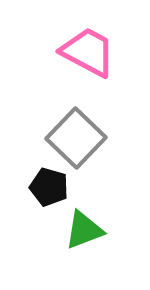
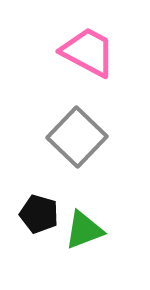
gray square: moved 1 px right, 1 px up
black pentagon: moved 10 px left, 27 px down
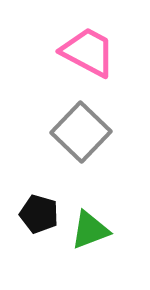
gray square: moved 4 px right, 5 px up
green triangle: moved 6 px right
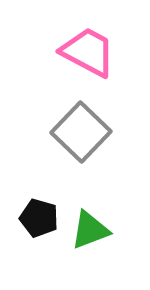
black pentagon: moved 4 px down
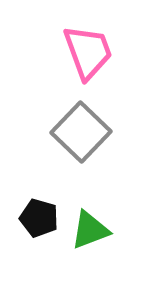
pink trapezoid: rotated 42 degrees clockwise
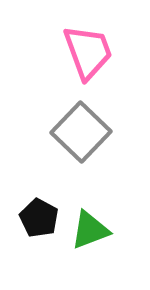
black pentagon: rotated 12 degrees clockwise
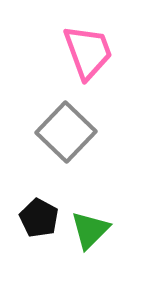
gray square: moved 15 px left
green triangle: rotated 24 degrees counterclockwise
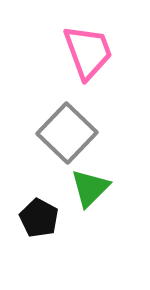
gray square: moved 1 px right, 1 px down
green triangle: moved 42 px up
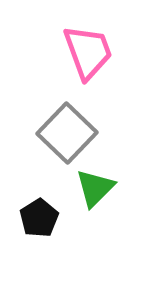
green triangle: moved 5 px right
black pentagon: rotated 12 degrees clockwise
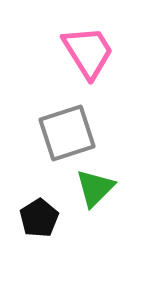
pink trapezoid: rotated 12 degrees counterclockwise
gray square: rotated 28 degrees clockwise
